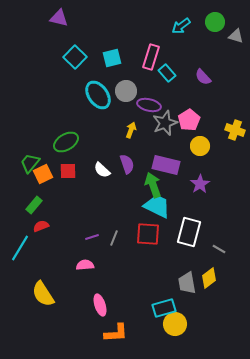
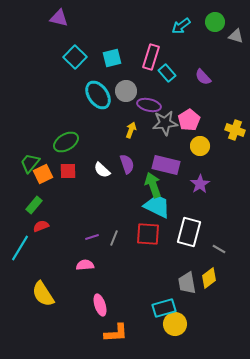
gray star at (165, 123): rotated 15 degrees clockwise
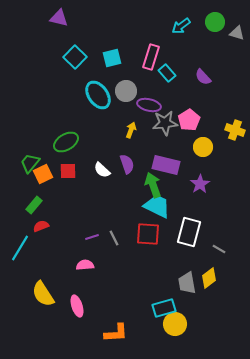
gray triangle at (236, 36): moved 1 px right, 3 px up
yellow circle at (200, 146): moved 3 px right, 1 px down
gray line at (114, 238): rotated 49 degrees counterclockwise
pink ellipse at (100, 305): moved 23 px left, 1 px down
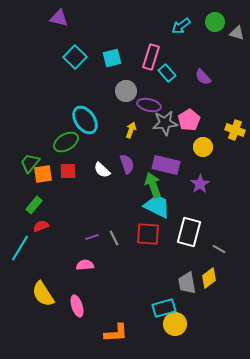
cyan ellipse at (98, 95): moved 13 px left, 25 px down
orange square at (43, 174): rotated 18 degrees clockwise
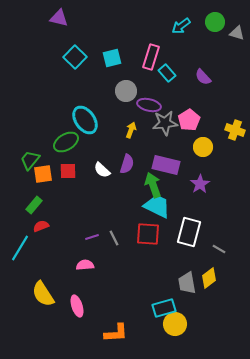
green trapezoid at (30, 163): moved 3 px up
purple semicircle at (127, 164): rotated 36 degrees clockwise
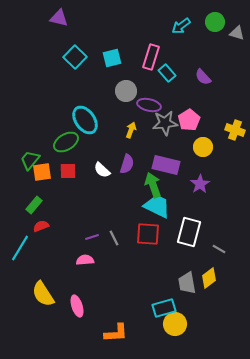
orange square at (43, 174): moved 1 px left, 2 px up
pink semicircle at (85, 265): moved 5 px up
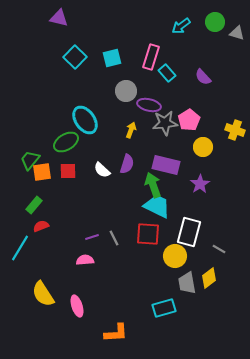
yellow circle at (175, 324): moved 68 px up
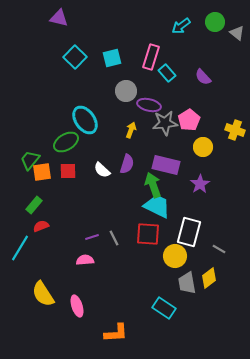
gray triangle at (237, 33): rotated 21 degrees clockwise
cyan rectangle at (164, 308): rotated 50 degrees clockwise
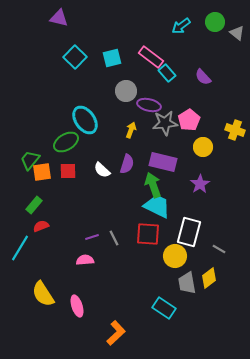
pink rectangle at (151, 57): rotated 70 degrees counterclockwise
purple rectangle at (166, 165): moved 3 px left, 3 px up
orange L-shape at (116, 333): rotated 40 degrees counterclockwise
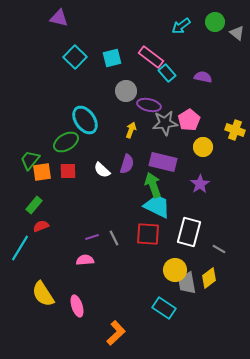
purple semicircle at (203, 77): rotated 144 degrees clockwise
yellow circle at (175, 256): moved 14 px down
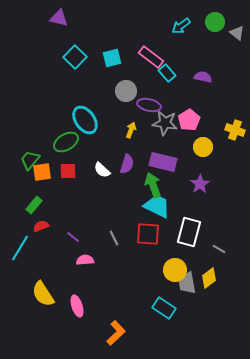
gray star at (165, 123): rotated 15 degrees clockwise
purple line at (92, 237): moved 19 px left; rotated 56 degrees clockwise
